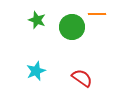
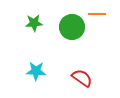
green star: moved 3 px left, 3 px down; rotated 24 degrees counterclockwise
cyan star: rotated 24 degrees clockwise
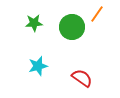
orange line: rotated 54 degrees counterclockwise
cyan star: moved 2 px right, 5 px up; rotated 18 degrees counterclockwise
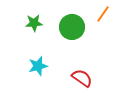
orange line: moved 6 px right
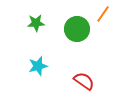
green star: moved 2 px right
green circle: moved 5 px right, 2 px down
red semicircle: moved 2 px right, 3 px down
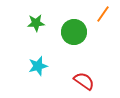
green circle: moved 3 px left, 3 px down
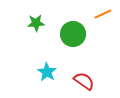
orange line: rotated 30 degrees clockwise
green circle: moved 1 px left, 2 px down
cyan star: moved 9 px right, 6 px down; rotated 24 degrees counterclockwise
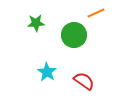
orange line: moved 7 px left, 1 px up
green circle: moved 1 px right, 1 px down
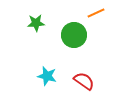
cyan star: moved 4 px down; rotated 18 degrees counterclockwise
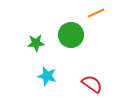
green star: moved 20 px down
green circle: moved 3 px left
red semicircle: moved 8 px right, 3 px down
